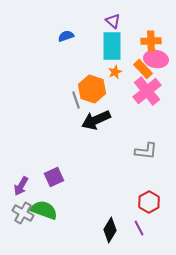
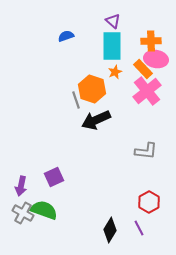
purple arrow: rotated 18 degrees counterclockwise
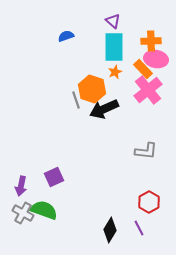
cyan rectangle: moved 2 px right, 1 px down
pink cross: moved 1 px right, 1 px up
black arrow: moved 8 px right, 11 px up
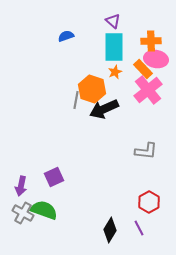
gray line: rotated 30 degrees clockwise
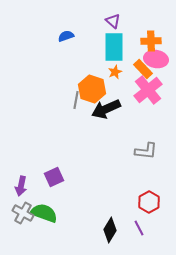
black arrow: moved 2 px right
green semicircle: moved 3 px down
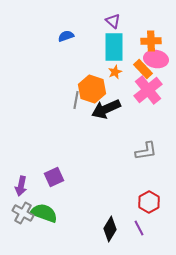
gray L-shape: rotated 15 degrees counterclockwise
black diamond: moved 1 px up
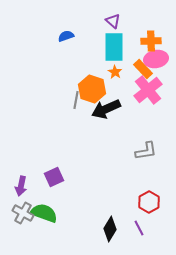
pink ellipse: rotated 20 degrees counterclockwise
orange star: rotated 16 degrees counterclockwise
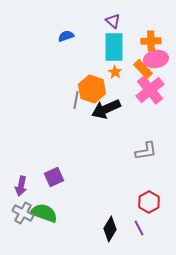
pink cross: moved 2 px right
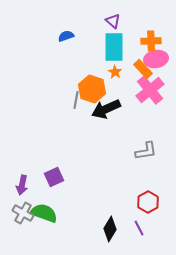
purple arrow: moved 1 px right, 1 px up
red hexagon: moved 1 px left
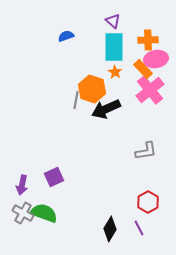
orange cross: moved 3 px left, 1 px up
